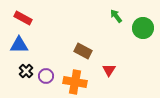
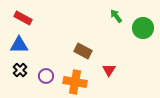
black cross: moved 6 px left, 1 px up
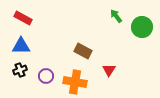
green circle: moved 1 px left, 1 px up
blue triangle: moved 2 px right, 1 px down
black cross: rotated 24 degrees clockwise
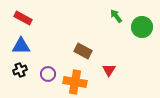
purple circle: moved 2 px right, 2 px up
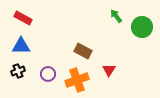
black cross: moved 2 px left, 1 px down
orange cross: moved 2 px right, 2 px up; rotated 30 degrees counterclockwise
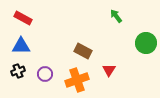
green circle: moved 4 px right, 16 px down
purple circle: moved 3 px left
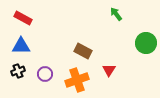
green arrow: moved 2 px up
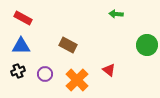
green arrow: rotated 48 degrees counterclockwise
green circle: moved 1 px right, 2 px down
brown rectangle: moved 15 px left, 6 px up
red triangle: rotated 24 degrees counterclockwise
orange cross: rotated 25 degrees counterclockwise
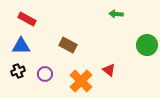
red rectangle: moved 4 px right, 1 px down
orange cross: moved 4 px right, 1 px down
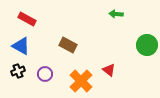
blue triangle: rotated 30 degrees clockwise
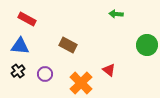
blue triangle: moved 1 px left; rotated 24 degrees counterclockwise
black cross: rotated 16 degrees counterclockwise
orange cross: moved 2 px down
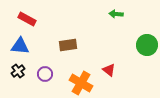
brown rectangle: rotated 36 degrees counterclockwise
orange cross: rotated 15 degrees counterclockwise
